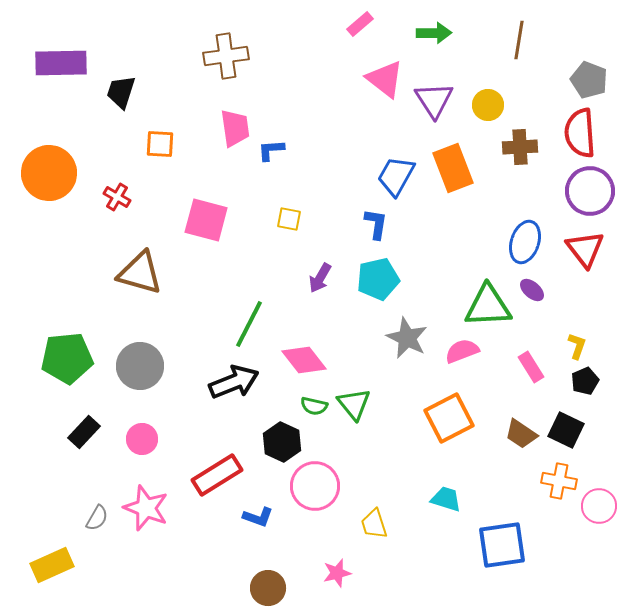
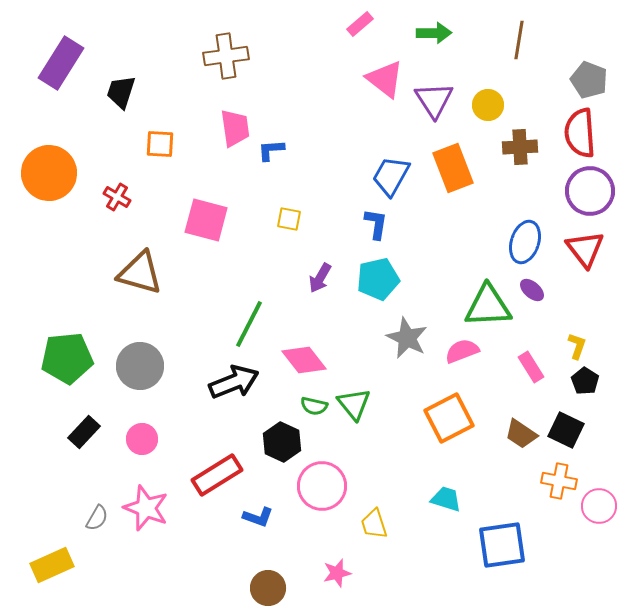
purple rectangle at (61, 63): rotated 57 degrees counterclockwise
blue trapezoid at (396, 176): moved 5 px left
black pentagon at (585, 381): rotated 16 degrees counterclockwise
pink circle at (315, 486): moved 7 px right
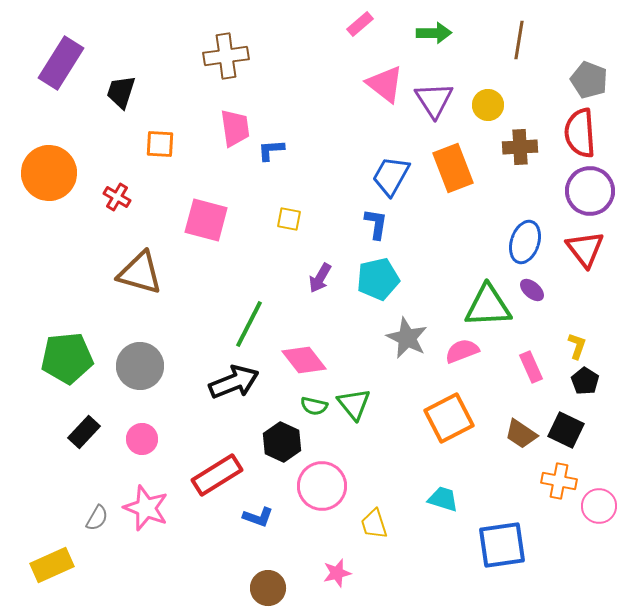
pink triangle at (385, 79): moved 5 px down
pink rectangle at (531, 367): rotated 8 degrees clockwise
cyan trapezoid at (446, 499): moved 3 px left
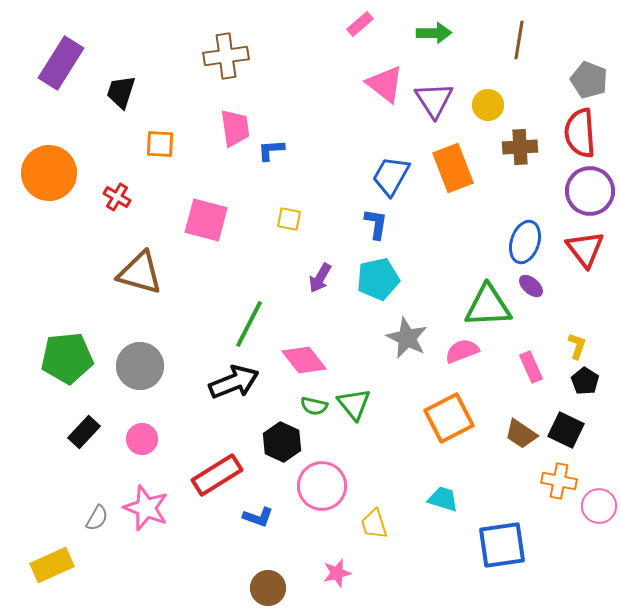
purple ellipse at (532, 290): moved 1 px left, 4 px up
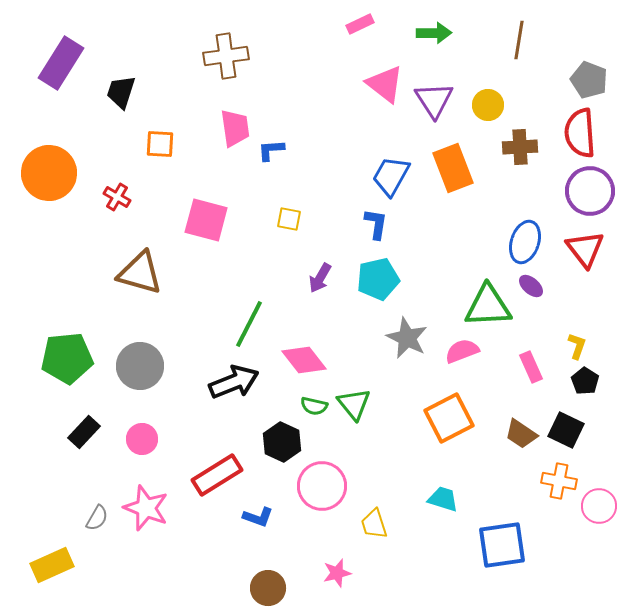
pink rectangle at (360, 24): rotated 16 degrees clockwise
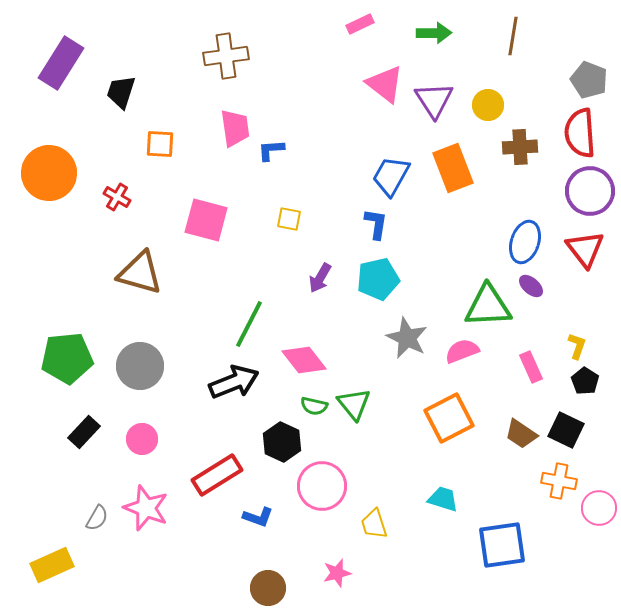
brown line at (519, 40): moved 6 px left, 4 px up
pink circle at (599, 506): moved 2 px down
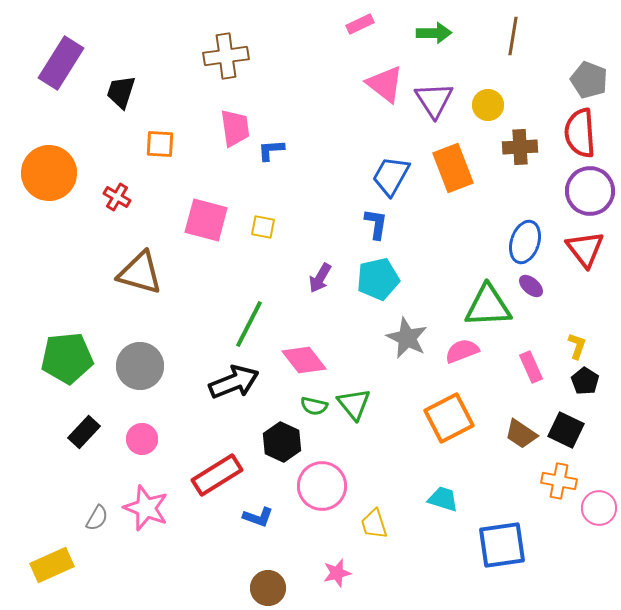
yellow square at (289, 219): moved 26 px left, 8 px down
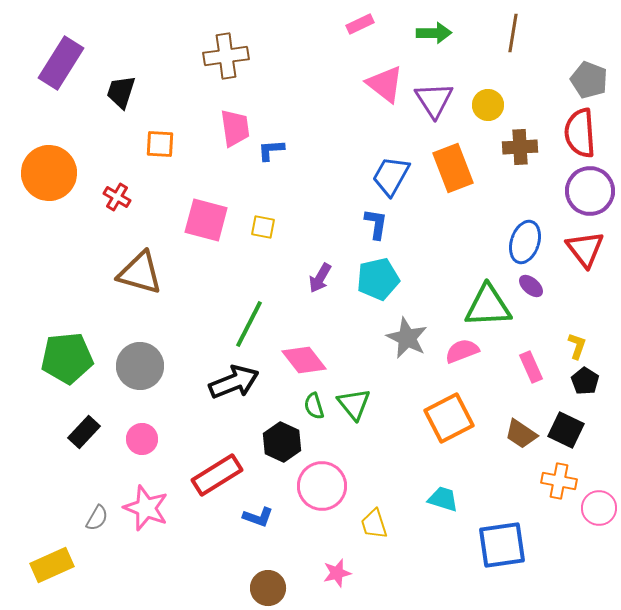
brown line at (513, 36): moved 3 px up
green semicircle at (314, 406): rotated 60 degrees clockwise
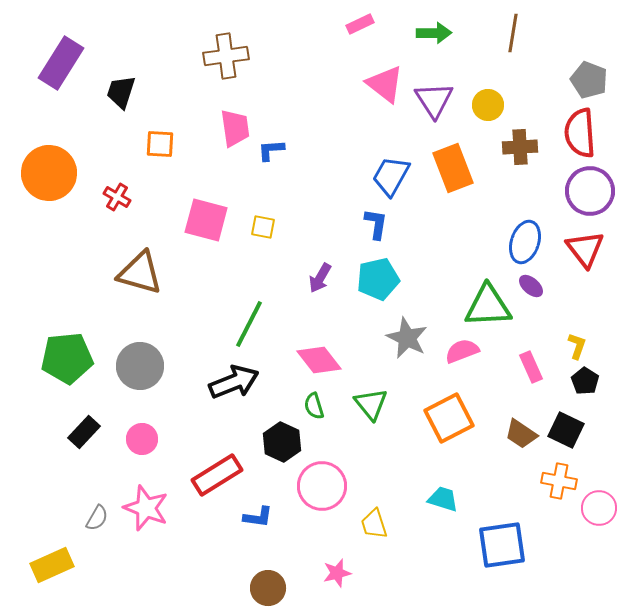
pink diamond at (304, 360): moved 15 px right
green triangle at (354, 404): moved 17 px right
blue L-shape at (258, 517): rotated 12 degrees counterclockwise
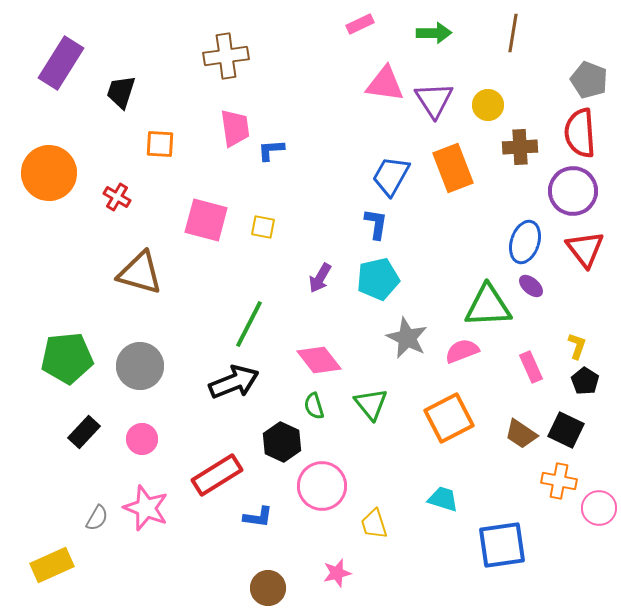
pink triangle at (385, 84): rotated 30 degrees counterclockwise
purple circle at (590, 191): moved 17 px left
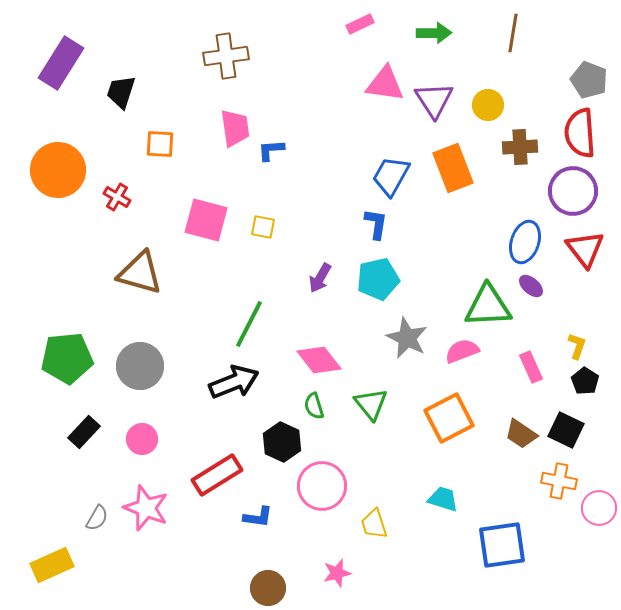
orange circle at (49, 173): moved 9 px right, 3 px up
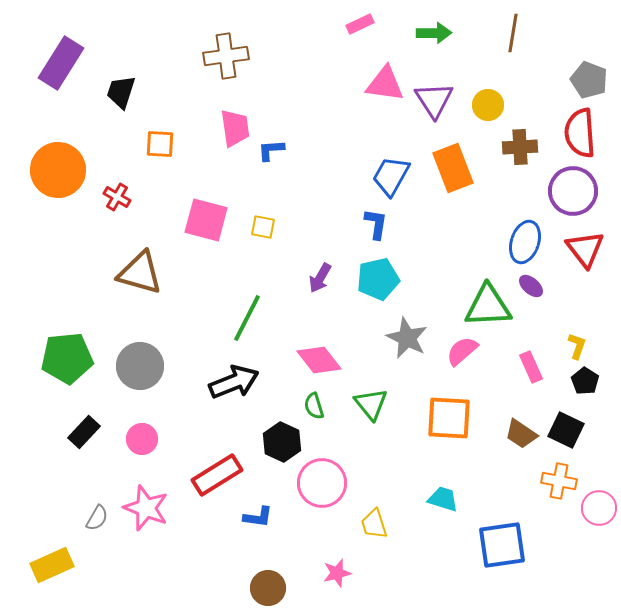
green line at (249, 324): moved 2 px left, 6 px up
pink semicircle at (462, 351): rotated 20 degrees counterclockwise
orange square at (449, 418): rotated 30 degrees clockwise
pink circle at (322, 486): moved 3 px up
